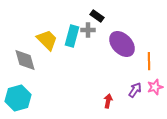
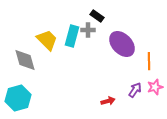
red arrow: rotated 64 degrees clockwise
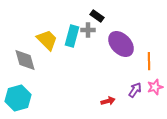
purple ellipse: moved 1 px left
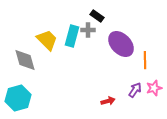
orange line: moved 4 px left, 1 px up
pink star: moved 1 px left, 1 px down
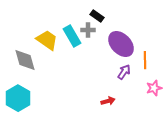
cyan rectangle: rotated 45 degrees counterclockwise
yellow trapezoid: rotated 10 degrees counterclockwise
purple arrow: moved 11 px left, 18 px up
cyan hexagon: rotated 15 degrees counterclockwise
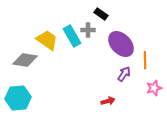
black rectangle: moved 4 px right, 2 px up
gray diamond: rotated 65 degrees counterclockwise
purple arrow: moved 2 px down
cyan hexagon: rotated 25 degrees clockwise
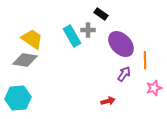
yellow trapezoid: moved 15 px left, 1 px up
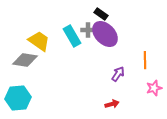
yellow trapezoid: moved 7 px right, 2 px down
purple ellipse: moved 16 px left, 10 px up
purple arrow: moved 6 px left
red arrow: moved 4 px right, 3 px down
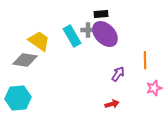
black rectangle: rotated 40 degrees counterclockwise
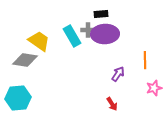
purple ellipse: rotated 48 degrees counterclockwise
red arrow: rotated 72 degrees clockwise
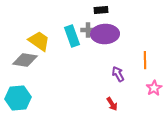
black rectangle: moved 4 px up
cyan rectangle: rotated 10 degrees clockwise
purple arrow: rotated 63 degrees counterclockwise
pink star: rotated 14 degrees counterclockwise
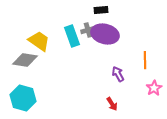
gray cross: rotated 16 degrees counterclockwise
purple ellipse: rotated 16 degrees clockwise
cyan hexagon: moved 5 px right; rotated 20 degrees clockwise
